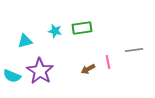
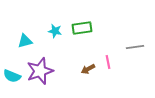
gray line: moved 1 px right, 3 px up
purple star: rotated 20 degrees clockwise
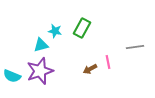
green rectangle: rotated 54 degrees counterclockwise
cyan triangle: moved 16 px right, 4 px down
brown arrow: moved 2 px right
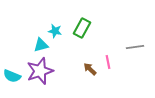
brown arrow: rotated 72 degrees clockwise
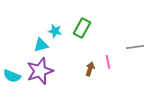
brown arrow: rotated 64 degrees clockwise
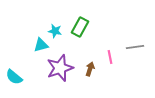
green rectangle: moved 2 px left, 1 px up
pink line: moved 2 px right, 5 px up
purple star: moved 20 px right, 3 px up
cyan semicircle: moved 2 px right, 1 px down; rotated 18 degrees clockwise
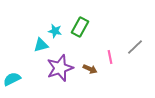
gray line: rotated 36 degrees counterclockwise
brown arrow: rotated 96 degrees clockwise
cyan semicircle: moved 2 px left, 2 px down; rotated 114 degrees clockwise
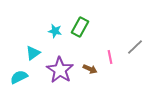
cyan triangle: moved 8 px left, 8 px down; rotated 21 degrees counterclockwise
purple star: moved 2 px down; rotated 20 degrees counterclockwise
cyan semicircle: moved 7 px right, 2 px up
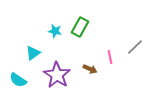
purple star: moved 3 px left, 5 px down
cyan semicircle: moved 1 px left, 3 px down; rotated 120 degrees counterclockwise
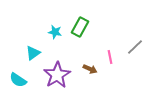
cyan star: moved 1 px down
purple star: rotated 8 degrees clockwise
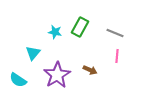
gray line: moved 20 px left, 14 px up; rotated 66 degrees clockwise
cyan triangle: rotated 14 degrees counterclockwise
pink line: moved 7 px right, 1 px up; rotated 16 degrees clockwise
brown arrow: moved 1 px down
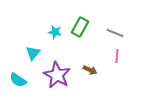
purple star: rotated 12 degrees counterclockwise
